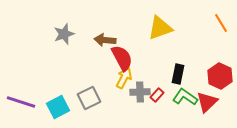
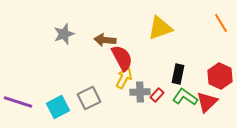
purple line: moved 3 px left
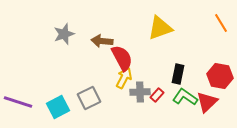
brown arrow: moved 3 px left, 1 px down
red hexagon: rotated 15 degrees counterclockwise
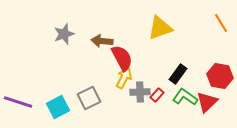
black rectangle: rotated 24 degrees clockwise
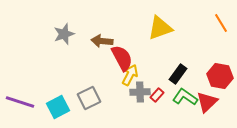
yellow arrow: moved 6 px right, 3 px up
purple line: moved 2 px right
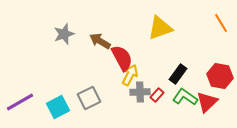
brown arrow: moved 2 px left; rotated 25 degrees clockwise
purple line: rotated 48 degrees counterclockwise
